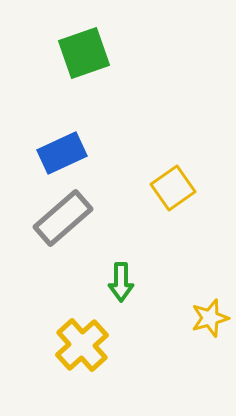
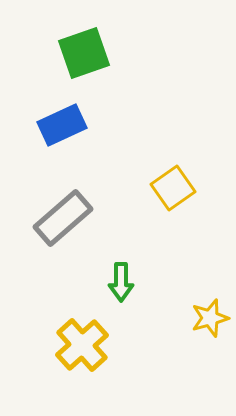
blue rectangle: moved 28 px up
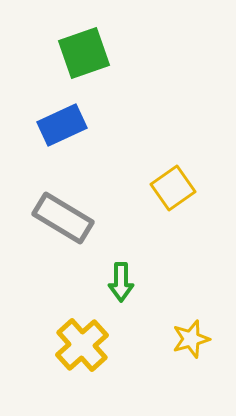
gray rectangle: rotated 72 degrees clockwise
yellow star: moved 19 px left, 21 px down
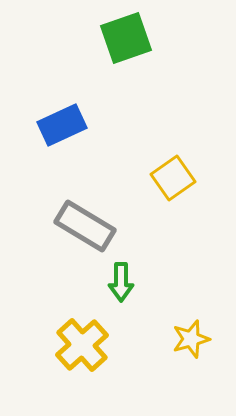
green square: moved 42 px right, 15 px up
yellow square: moved 10 px up
gray rectangle: moved 22 px right, 8 px down
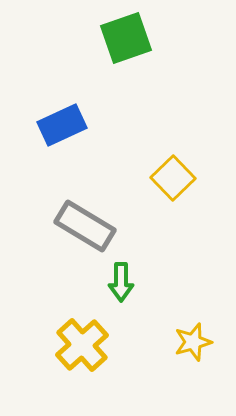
yellow square: rotated 9 degrees counterclockwise
yellow star: moved 2 px right, 3 px down
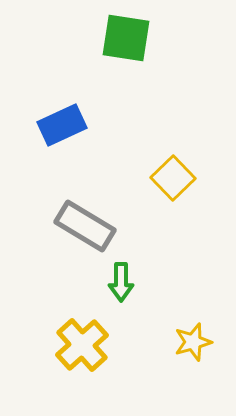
green square: rotated 28 degrees clockwise
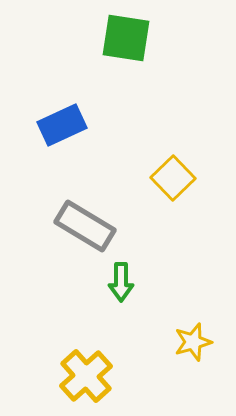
yellow cross: moved 4 px right, 31 px down
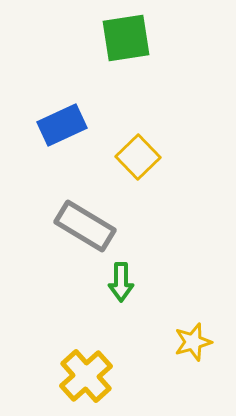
green square: rotated 18 degrees counterclockwise
yellow square: moved 35 px left, 21 px up
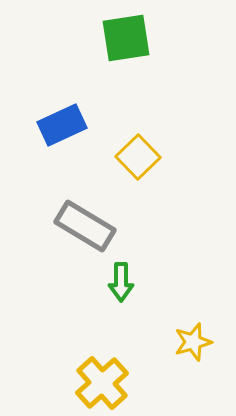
yellow cross: moved 16 px right, 7 px down
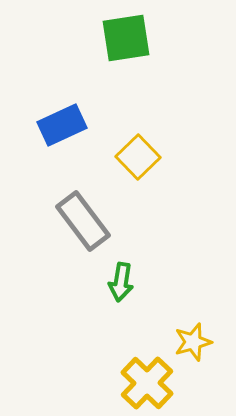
gray rectangle: moved 2 px left, 5 px up; rotated 22 degrees clockwise
green arrow: rotated 9 degrees clockwise
yellow cross: moved 45 px right; rotated 4 degrees counterclockwise
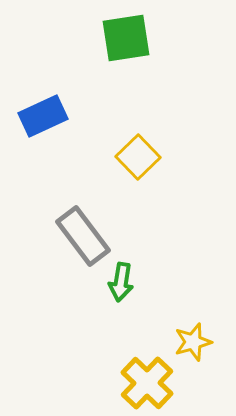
blue rectangle: moved 19 px left, 9 px up
gray rectangle: moved 15 px down
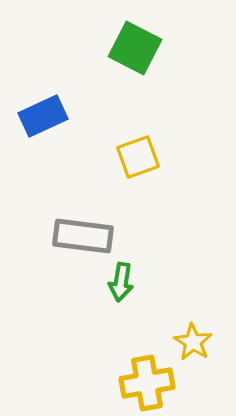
green square: moved 9 px right, 10 px down; rotated 36 degrees clockwise
yellow square: rotated 24 degrees clockwise
gray rectangle: rotated 46 degrees counterclockwise
yellow star: rotated 24 degrees counterclockwise
yellow cross: rotated 36 degrees clockwise
